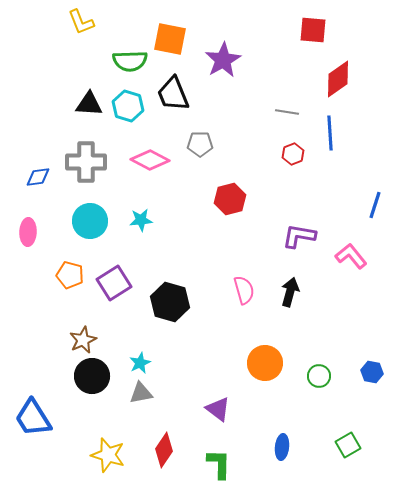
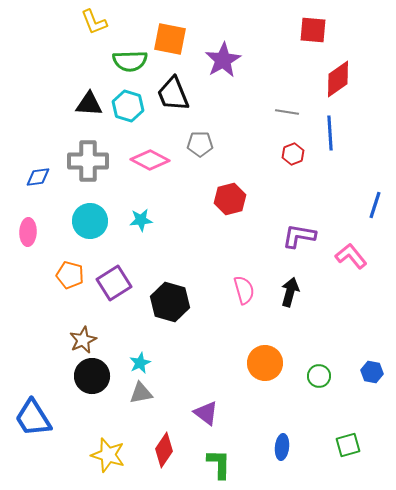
yellow L-shape at (81, 22): moved 13 px right
gray cross at (86, 162): moved 2 px right, 1 px up
purple triangle at (218, 409): moved 12 px left, 4 px down
green square at (348, 445): rotated 15 degrees clockwise
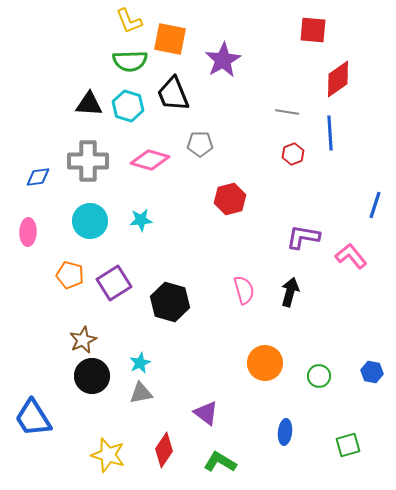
yellow L-shape at (94, 22): moved 35 px right, 1 px up
pink diamond at (150, 160): rotated 12 degrees counterclockwise
purple L-shape at (299, 236): moved 4 px right, 1 px down
blue ellipse at (282, 447): moved 3 px right, 15 px up
green L-shape at (219, 464): moved 1 px right, 2 px up; rotated 60 degrees counterclockwise
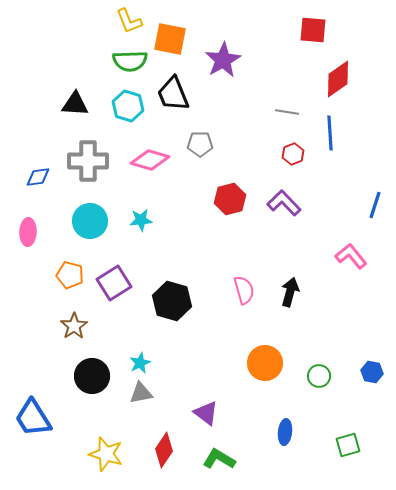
black triangle at (89, 104): moved 14 px left
purple L-shape at (303, 237): moved 19 px left, 34 px up; rotated 36 degrees clockwise
black hexagon at (170, 302): moved 2 px right, 1 px up
brown star at (83, 340): moved 9 px left, 14 px up; rotated 8 degrees counterclockwise
yellow star at (108, 455): moved 2 px left, 1 px up
green L-shape at (220, 462): moved 1 px left, 3 px up
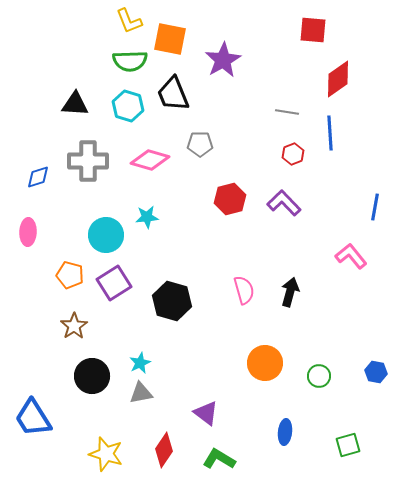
blue diamond at (38, 177): rotated 10 degrees counterclockwise
blue line at (375, 205): moved 2 px down; rotated 8 degrees counterclockwise
cyan star at (141, 220): moved 6 px right, 3 px up
cyan circle at (90, 221): moved 16 px right, 14 px down
blue hexagon at (372, 372): moved 4 px right
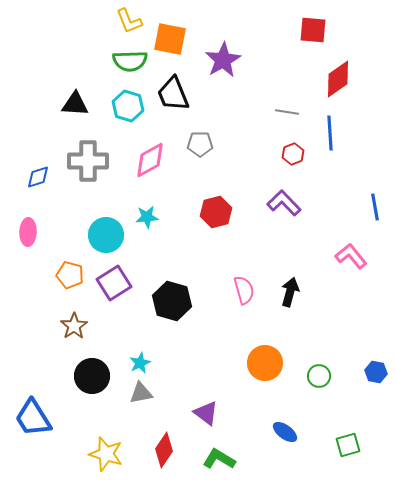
pink diamond at (150, 160): rotated 45 degrees counterclockwise
red hexagon at (230, 199): moved 14 px left, 13 px down
blue line at (375, 207): rotated 20 degrees counterclockwise
blue ellipse at (285, 432): rotated 60 degrees counterclockwise
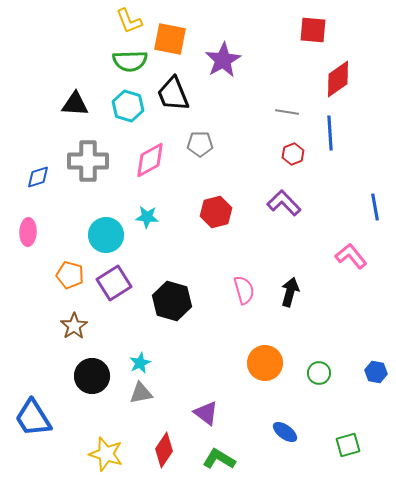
cyan star at (147, 217): rotated 10 degrees clockwise
green circle at (319, 376): moved 3 px up
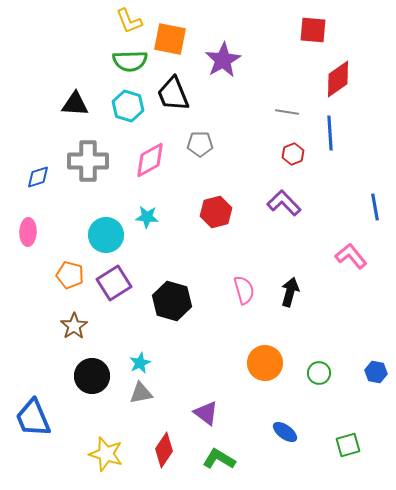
blue trapezoid at (33, 418): rotated 9 degrees clockwise
